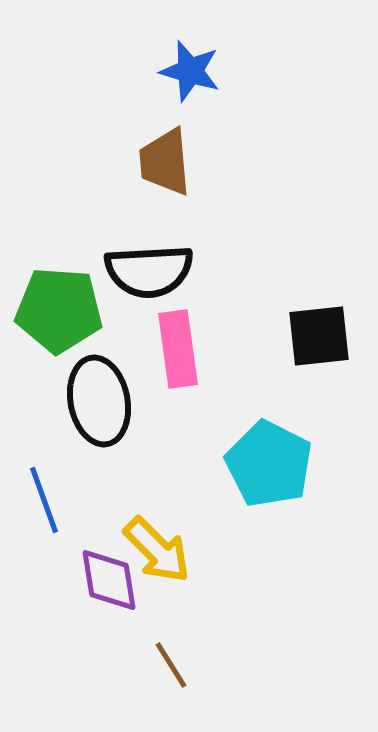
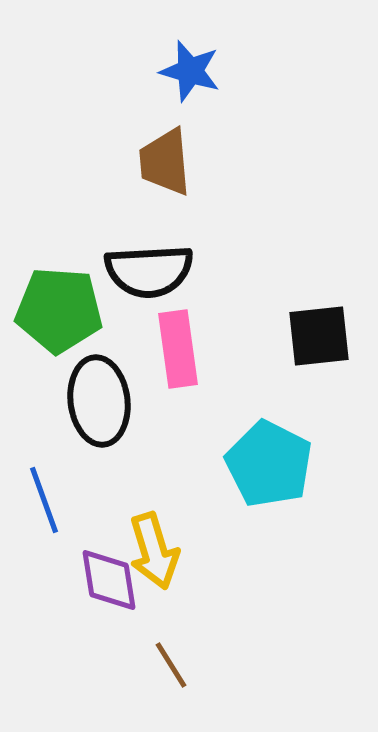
black ellipse: rotated 4 degrees clockwise
yellow arrow: moved 3 px left, 1 px down; rotated 28 degrees clockwise
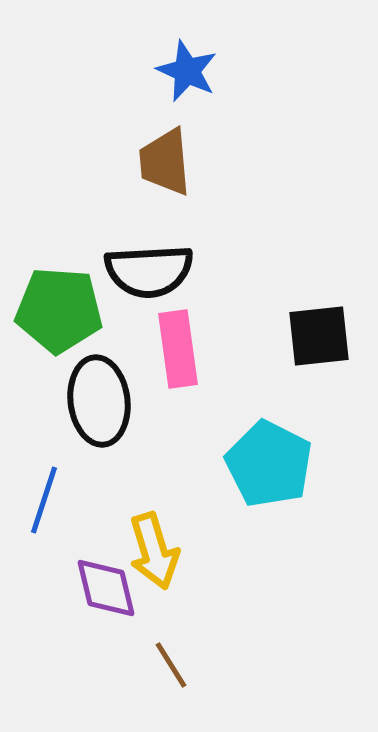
blue star: moved 3 px left; rotated 8 degrees clockwise
blue line: rotated 38 degrees clockwise
purple diamond: moved 3 px left, 8 px down; rotated 4 degrees counterclockwise
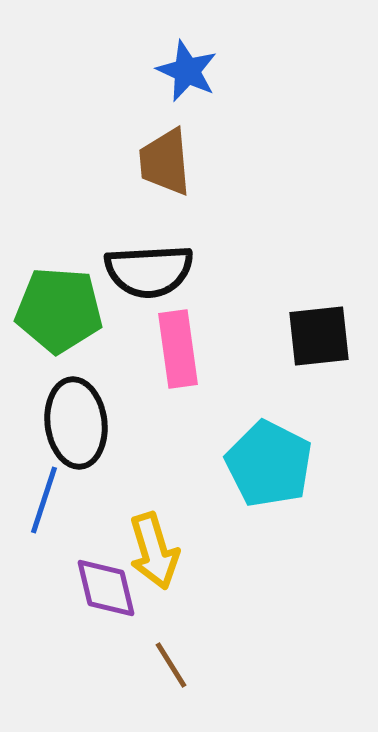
black ellipse: moved 23 px left, 22 px down
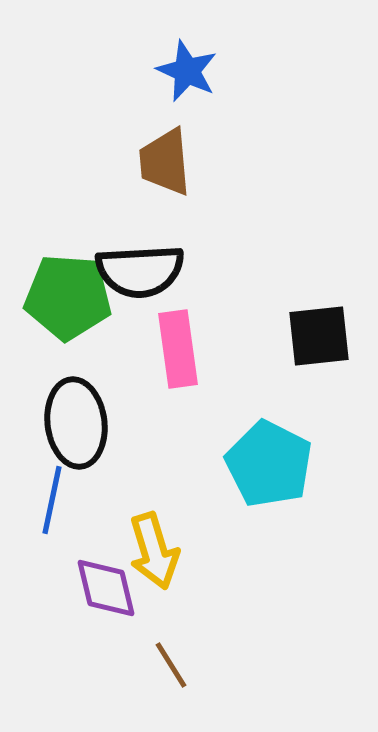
black semicircle: moved 9 px left
green pentagon: moved 9 px right, 13 px up
blue line: moved 8 px right; rotated 6 degrees counterclockwise
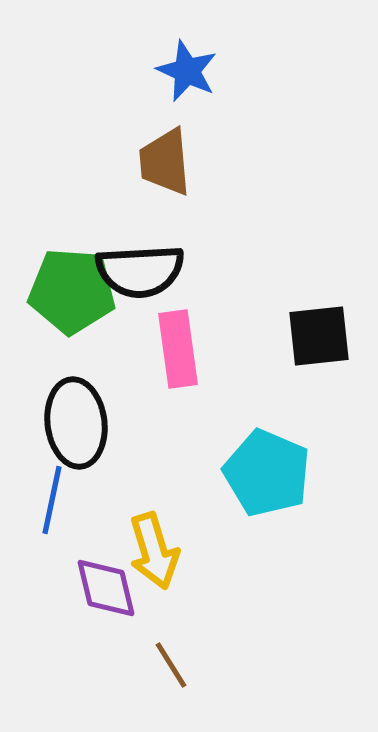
green pentagon: moved 4 px right, 6 px up
cyan pentagon: moved 2 px left, 9 px down; rotated 4 degrees counterclockwise
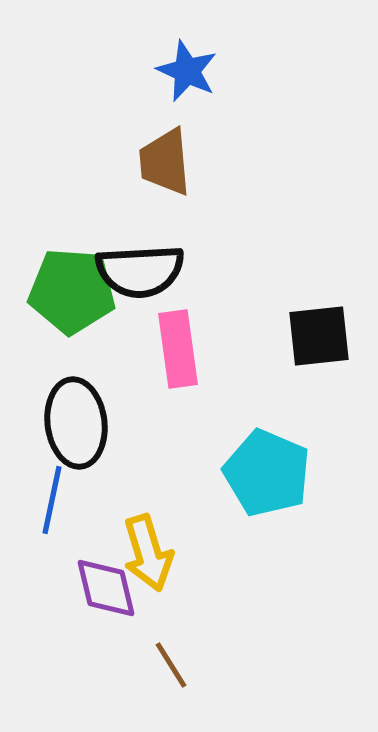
yellow arrow: moved 6 px left, 2 px down
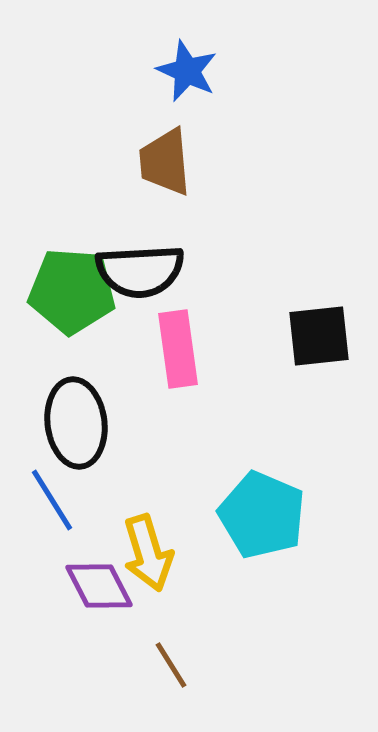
cyan pentagon: moved 5 px left, 42 px down
blue line: rotated 44 degrees counterclockwise
purple diamond: moved 7 px left, 2 px up; rotated 14 degrees counterclockwise
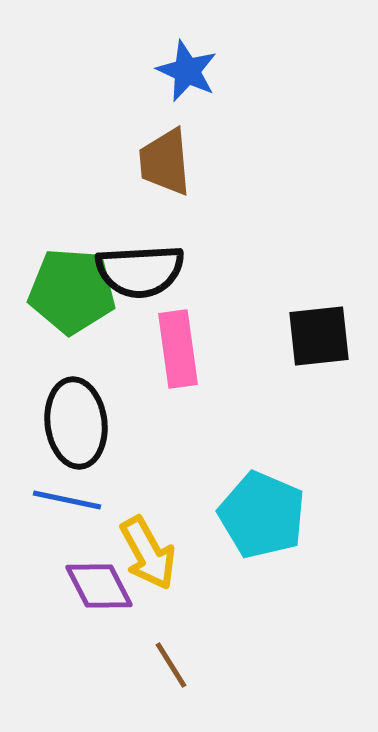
blue line: moved 15 px right; rotated 46 degrees counterclockwise
yellow arrow: rotated 12 degrees counterclockwise
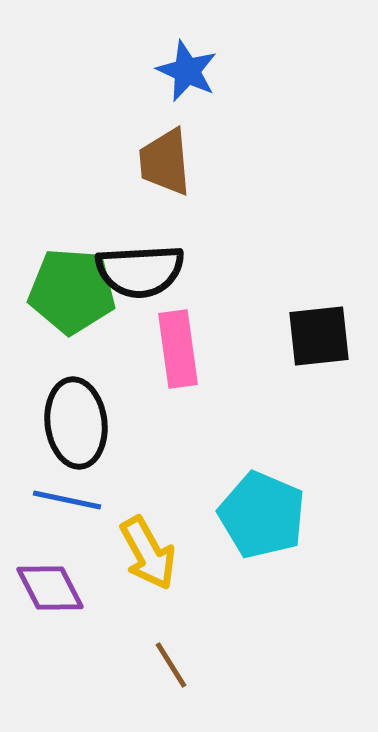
purple diamond: moved 49 px left, 2 px down
